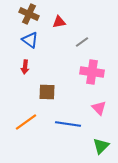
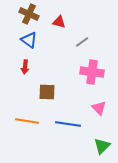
red triangle: rotated 24 degrees clockwise
blue triangle: moved 1 px left
orange line: moved 1 px right, 1 px up; rotated 45 degrees clockwise
green triangle: moved 1 px right
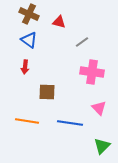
blue line: moved 2 px right, 1 px up
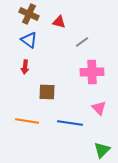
pink cross: rotated 10 degrees counterclockwise
green triangle: moved 4 px down
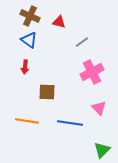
brown cross: moved 1 px right, 2 px down
pink cross: rotated 25 degrees counterclockwise
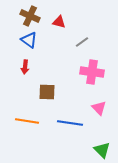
pink cross: rotated 35 degrees clockwise
green triangle: rotated 30 degrees counterclockwise
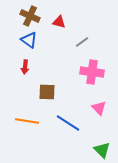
blue line: moved 2 px left; rotated 25 degrees clockwise
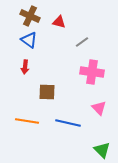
blue line: rotated 20 degrees counterclockwise
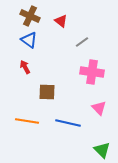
red triangle: moved 2 px right, 1 px up; rotated 24 degrees clockwise
red arrow: rotated 144 degrees clockwise
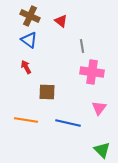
gray line: moved 4 px down; rotated 64 degrees counterclockwise
red arrow: moved 1 px right
pink triangle: rotated 21 degrees clockwise
orange line: moved 1 px left, 1 px up
